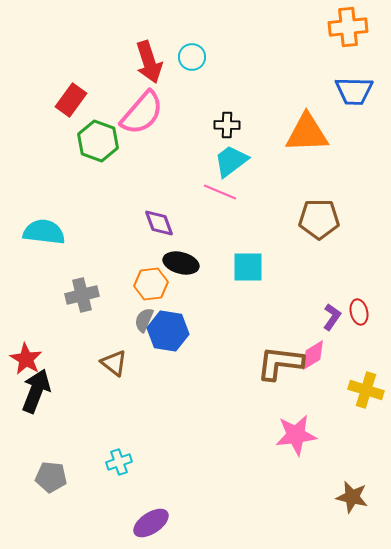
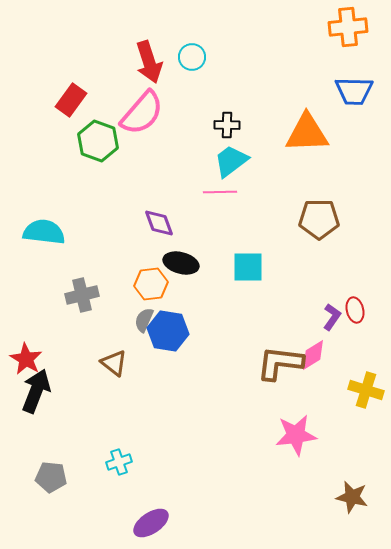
pink line: rotated 24 degrees counterclockwise
red ellipse: moved 4 px left, 2 px up
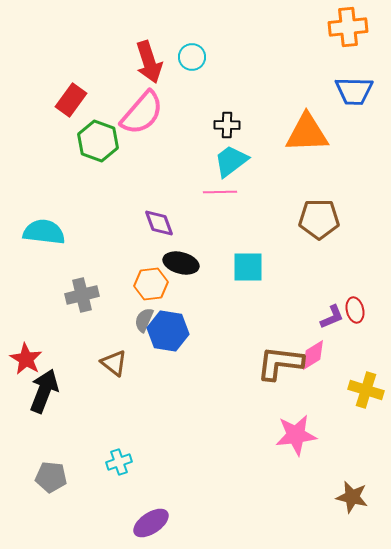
purple L-shape: rotated 32 degrees clockwise
black arrow: moved 8 px right
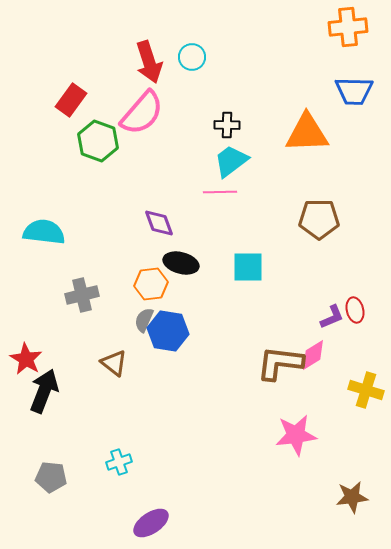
brown star: rotated 20 degrees counterclockwise
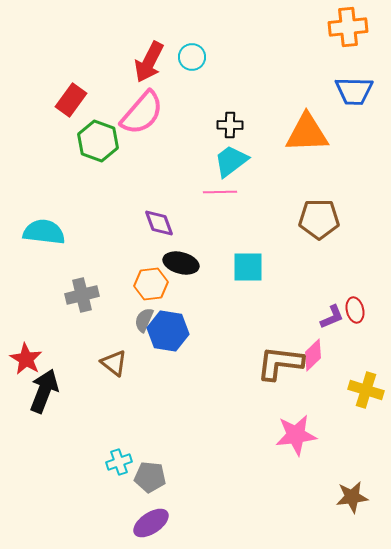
red arrow: rotated 45 degrees clockwise
black cross: moved 3 px right
pink diamond: rotated 12 degrees counterclockwise
gray pentagon: moved 99 px right
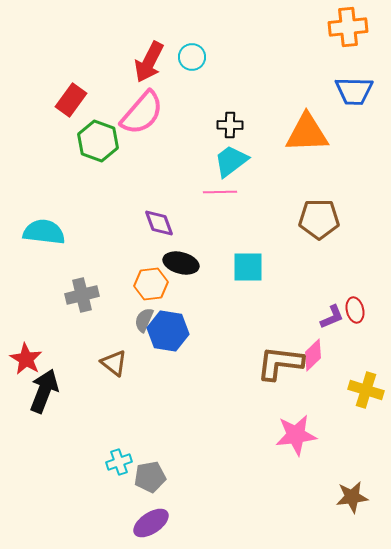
gray pentagon: rotated 16 degrees counterclockwise
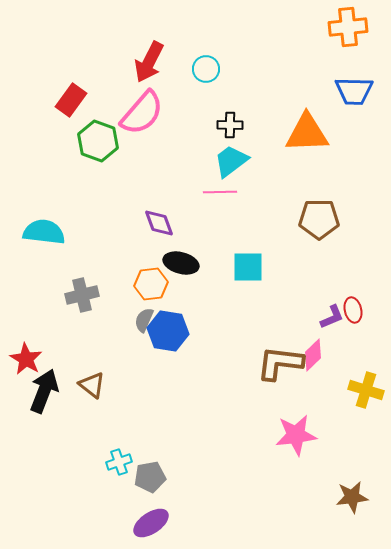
cyan circle: moved 14 px right, 12 px down
red ellipse: moved 2 px left
brown triangle: moved 22 px left, 22 px down
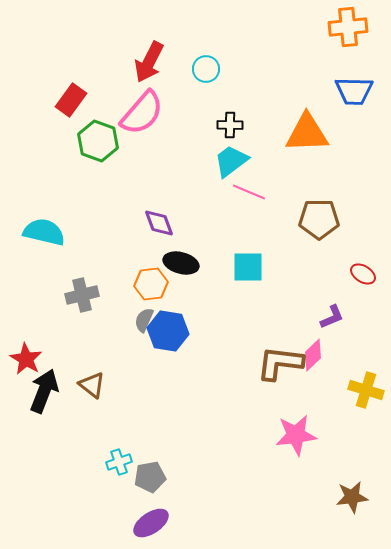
pink line: moved 29 px right; rotated 24 degrees clockwise
cyan semicircle: rotated 6 degrees clockwise
red ellipse: moved 10 px right, 36 px up; rotated 45 degrees counterclockwise
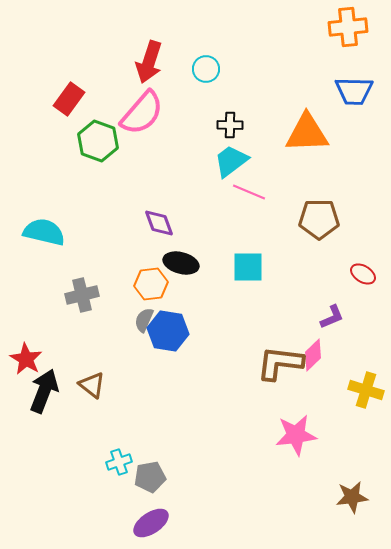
red arrow: rotated 9 degrees counterclockwise
red rectangle: moved 2 px left, 1 px up
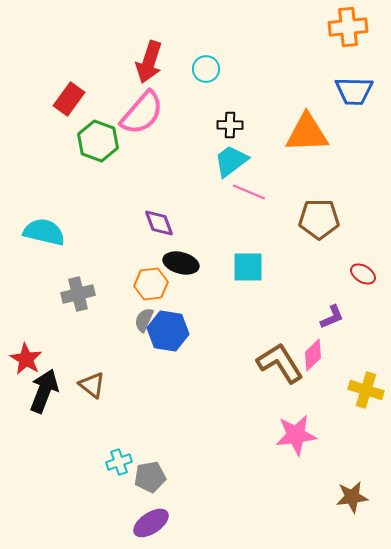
gray cross: moved 4 px left, 1 px up
brown L-shape: rotated 51 degrees clockwise
